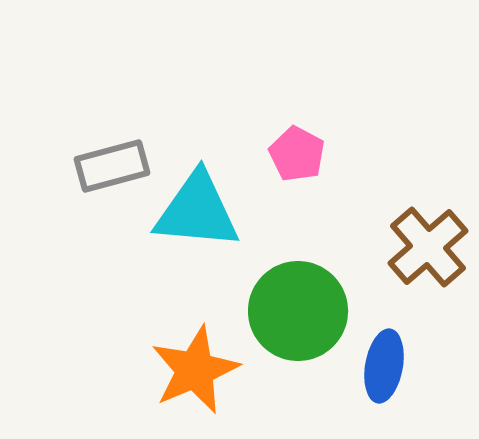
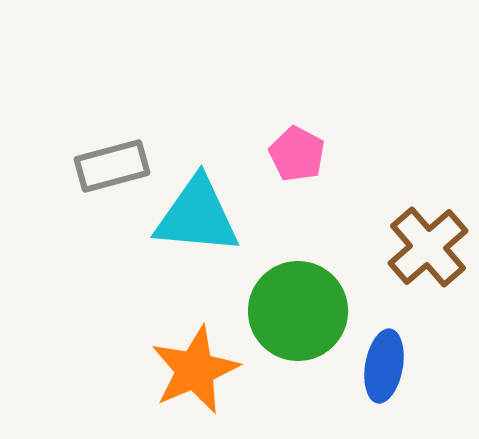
cyan triangle: moved 5 px down
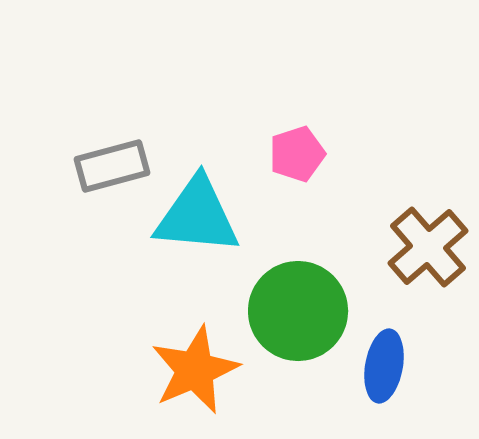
pink pentagon: rotated 26 degrees clockwise
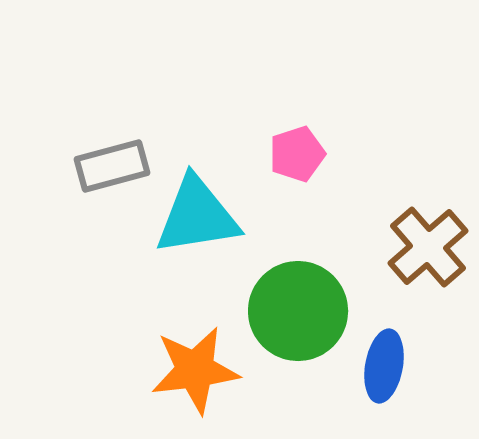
cyan triangle: rotated 14 degrees counterclockwise
orange star: rotated 16 degrees clockwise
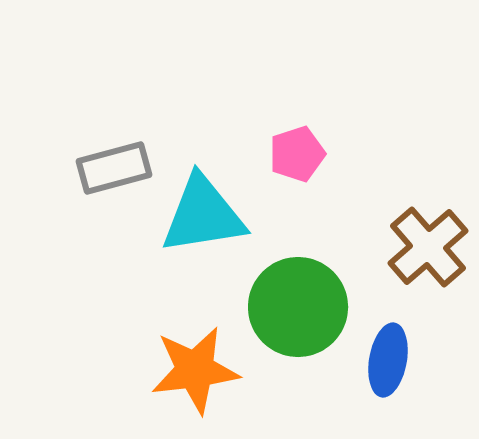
gray rectangle: moved 2 px right, 2 px down
cyan triangle: moved 6 px right, 1 px up
green circle: moved 4 px up
blue ellipse: moved 4 px right, 6 px up
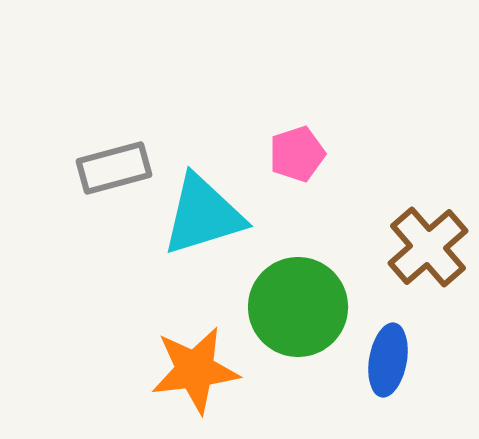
cyan triangle: rotated 8 degrees counterclockwise
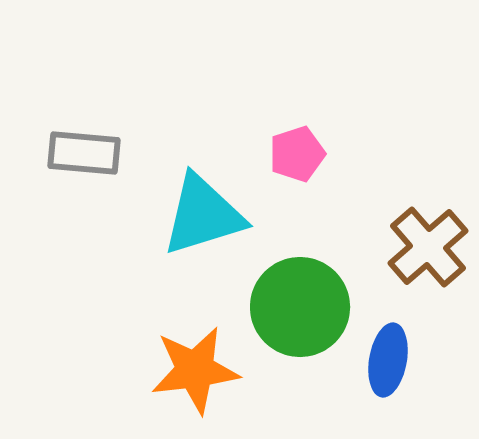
gray rectangle: moved 30 px left, 15 px up; rotated 20 degrees clockwise
green circle: moved 2 px right
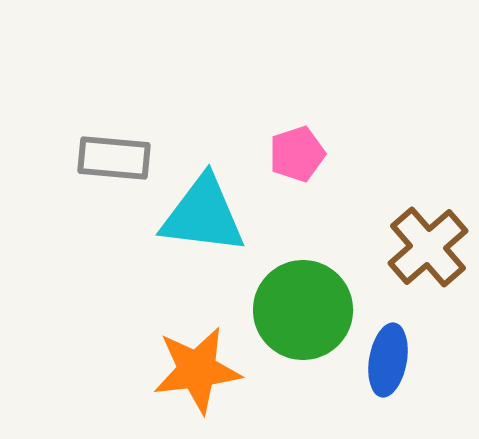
gray rectangle: moved 30 px right, 5 px down
cyan triangle: rotated 24 degrees clockwise
green circle: moved 3 px right, 3 px down
orange star: moved 2 px right
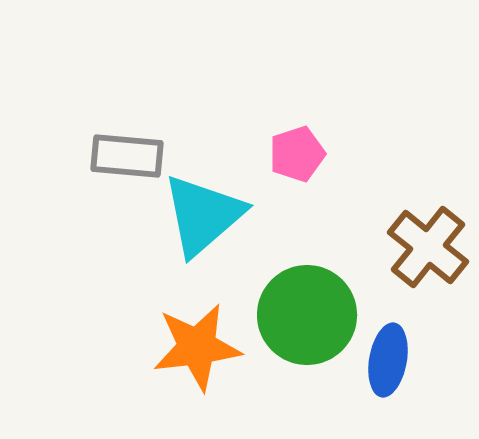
gray rectangle: moved 13 px right, 2 px up
cyan triangle: rotated 48 degrees counterclockwise
brown cross: rotated 10 degrees counterclockwise
green circle: moved 4 px right, 5 px down
orange star: moved 23 px up
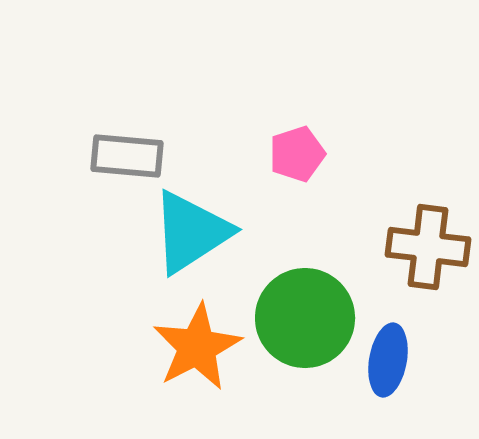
cyan triangle: moved 12 px left, 17 px down; rotated 8 degrees clockwise
brown cross: rotated 32 degrees counterclockwise
green circle: moved 2 px left, 3 px down
orange star: rotated 20 degrees counterclockwise
